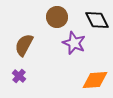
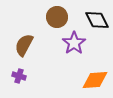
purple star: rotated 15 degrees clockwise
purple cross: rotated 24 degrees counterclockwise
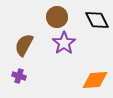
purple star: moved 10 px left
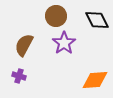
brown circle: moved 1 px left, 1 px up
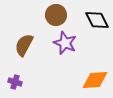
brown circle: moved 1 px up
purple star: moved 1 px right; rotated 15 degrees counterclockwise
purple cross: moved 4 px left, 6 px down
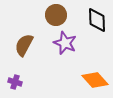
black diamond: rotated 25 degrees clockwise
orange diamond: rotated 52 degrees clockwise
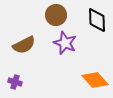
brown semicircle: rotated 145 degrees counterclockwise
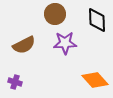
brown circle: moved 1 px left, 1 px up
purple star: rotated 25 degrees counterclockwise
